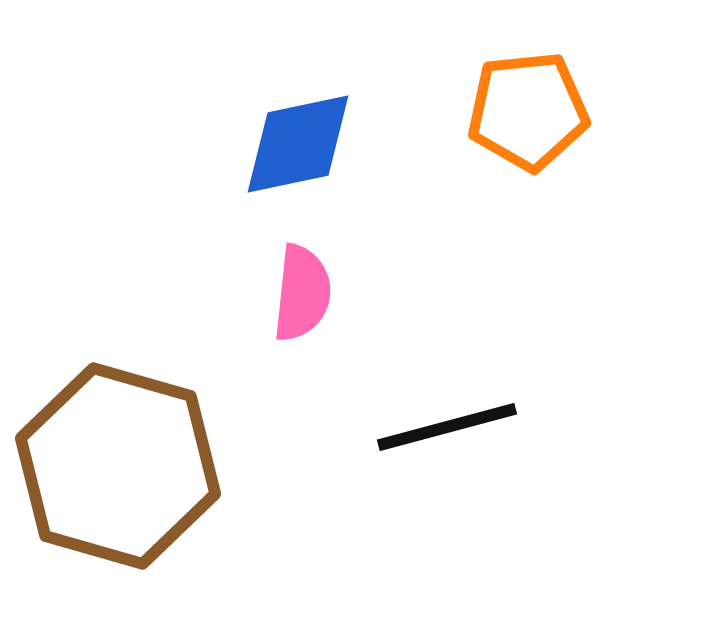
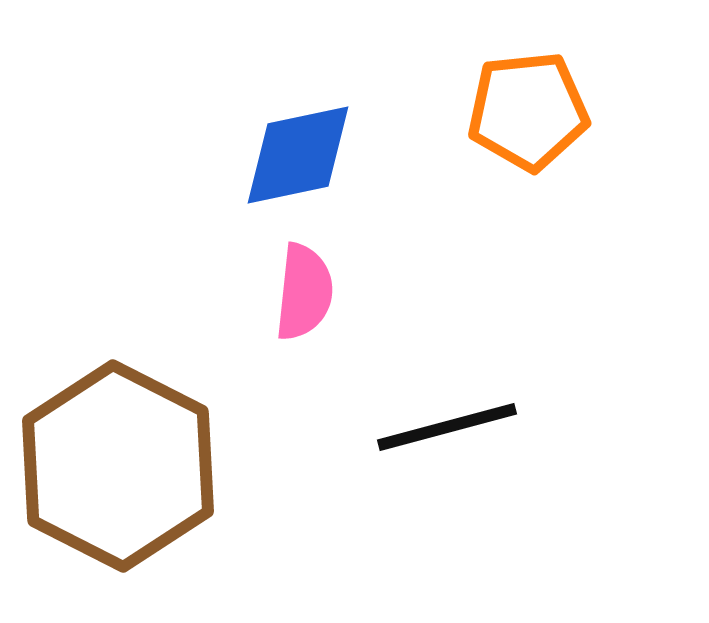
blue diamond: moved 11 px down
pink semicircle: moved 2 px right, 1 px up
brown hexagon: rotated 11 degrees clockwise
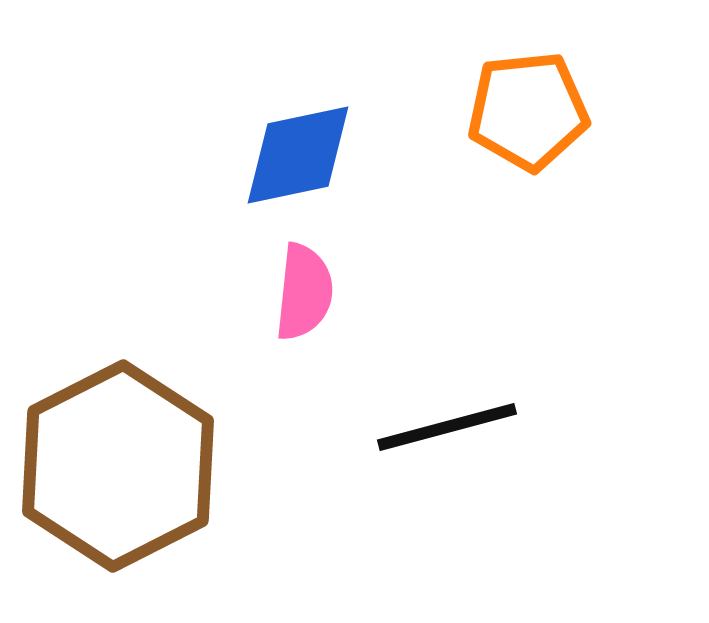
brown hexagon: rotated 6 degrees clockwise
